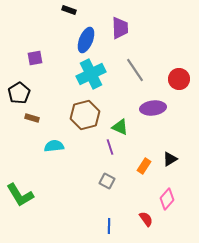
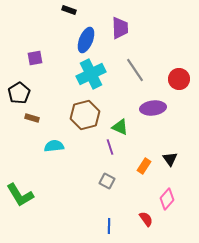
black triangle: rotated 35 degrees counterclockwise
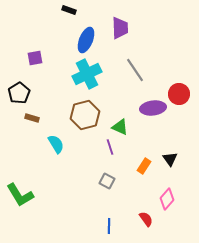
cyan cross: moved 4 px left
red circle: moved 15 px down
cyan semicircle: moved 2 px right, 2 px up; rotated 66 degrees clockwise
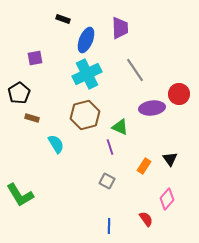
black rectangle: moved 6 px left, 9 px down
purple ellipse: moved 1 px left
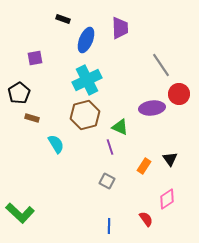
gray line: moved 26 px right, 5 px up
cyan cross: moved 6 px down
green L-shape: moved 18 px down; rotated 16 degrees counterclockwise
pink diamond: rotated 15 degrees clockwise
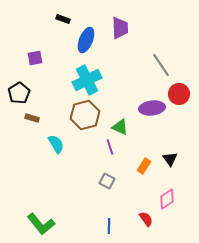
green L-shape: moved 21 px right, 11 px down; rotated 8 degrees clockwise
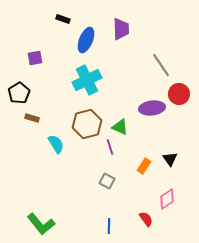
purple trapezoid: moved 1 px right, 1 px down
brown hexagon: moved 2 px right, 9 px down
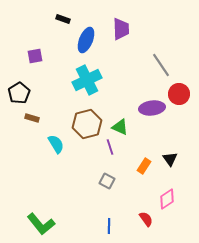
purple square: moved 2 px up
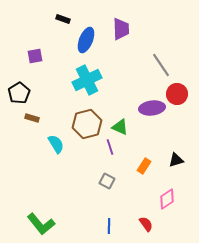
red circle: moved 2 px left
black triangle: moved 6 px right, 1 px down; rotated 49 degrees clockwise
red semicircle: moved 5 px down
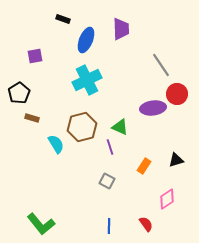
purple ellipse: moved 1 px right
brown hexagon: moved 5 px left, 3 px down
